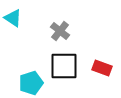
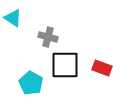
gray cross: moved 12 px left, 6 px down; rotated 24 degrees counterclockwise
black square: moved 1 px right, 1 px up
cyan pentagon: rotated 25 degrees counterclockwise
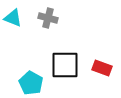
cyan triangle: rotated 12 degrees counterclockwise
gray cross: moved 19 px up
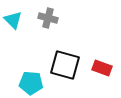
cyan triangle: moved 2 px down; rotated 24 degrees clockwise
black square: rotated 16 degrees clockwise
cyan pentagon: rotated 25 degrees counterclockwise
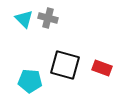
cyan triangle: moved 11 px right, 1 px up
cyan pentagon: moved 1 px left, 2 px up
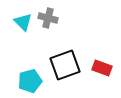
cyan triangle: moved 1 px left, 3 px down
black square: rotated 36 degrees counterclockwise
cyan pentagon: rotated 20 degrees counterclockwise
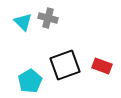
red rectangle: moved 2 px up
cyan pentagon: rotated 15 degrees counterclockwise
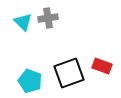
gray cross: rotated 24 degrees counterclockwise
black square: moved 4 px right, 8 px down
cyan pentagon: rotated 20 degrees counterclockwise
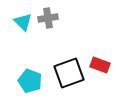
red rectangle: moved 2 px left, 1 px up
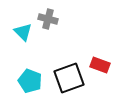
gray cross: moved 1 px down; rotated 24 degrees clockwise
cyan triangle: moved 10 px down
black square: moved 5 px down
